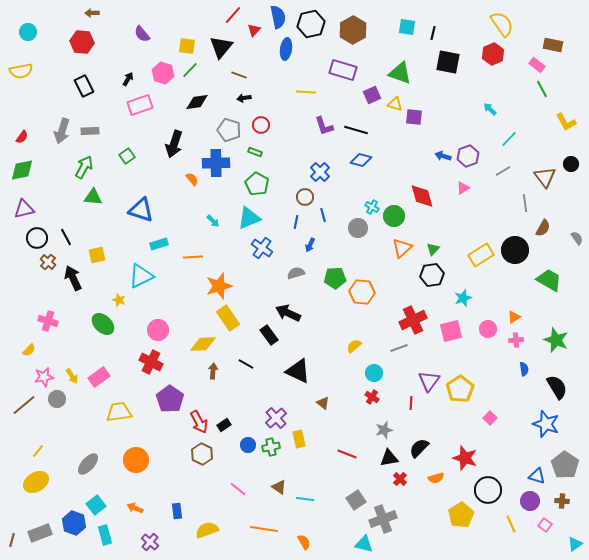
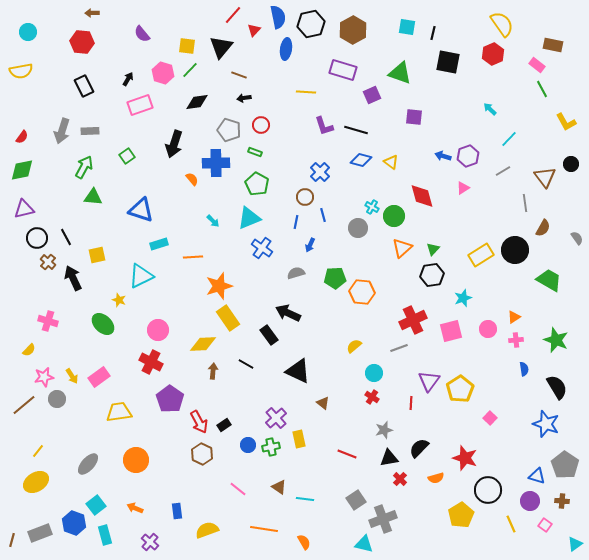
yellow triangle at (395, 104): moved 4 px left, 58 px down; rotated 21 degrees clockwise
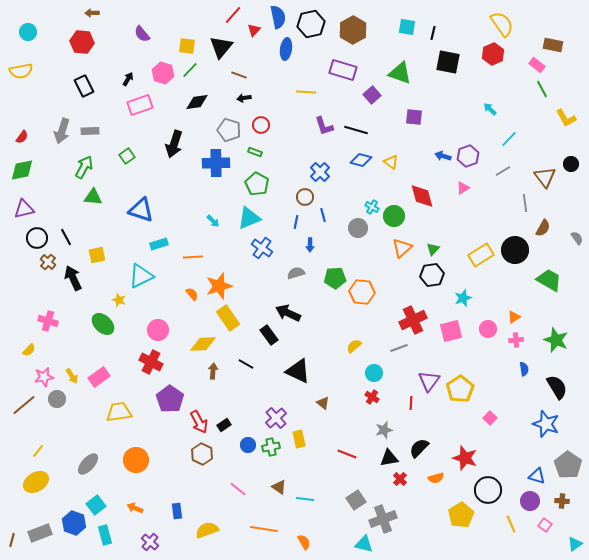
purple square at (372, 95): rotated 18 degrees counterclockwise
yellow L-shape at (566, 122): moved 4 px up
orange semicircle at (192, 179): moved 115 px down
blue arrow at (310, 245): rotated 24 degrees counterclockwise
gray pentagon at (565, 465): moved 3 px right
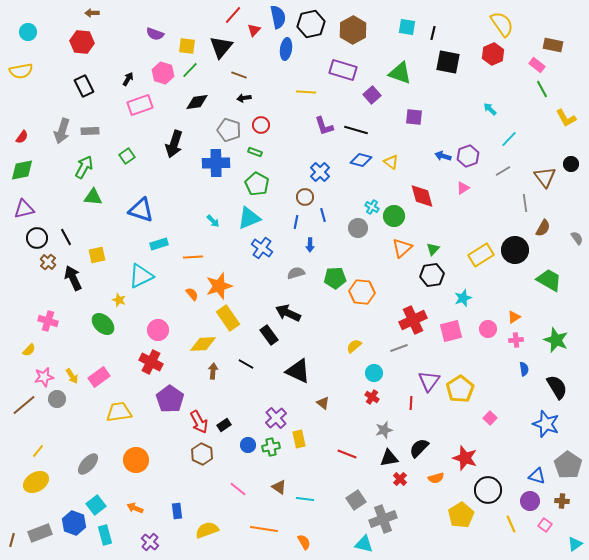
purple semicircle at (142, 34): moved 13 px right; rotated 30 degrees counterclockwise
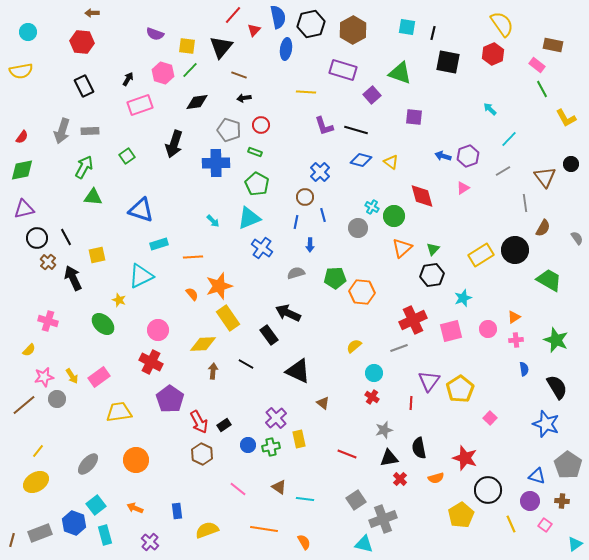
black semicircle at (419, 448): rotated 55 degrees counterclockwise
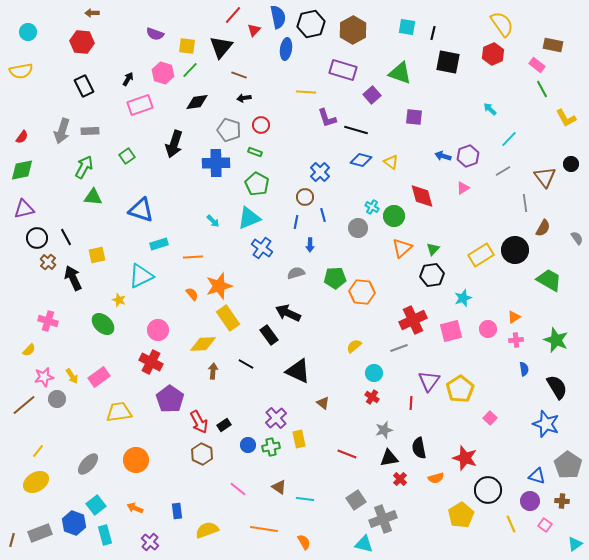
purple L-shape at (324, 126): moved 3 px right, 8 px up
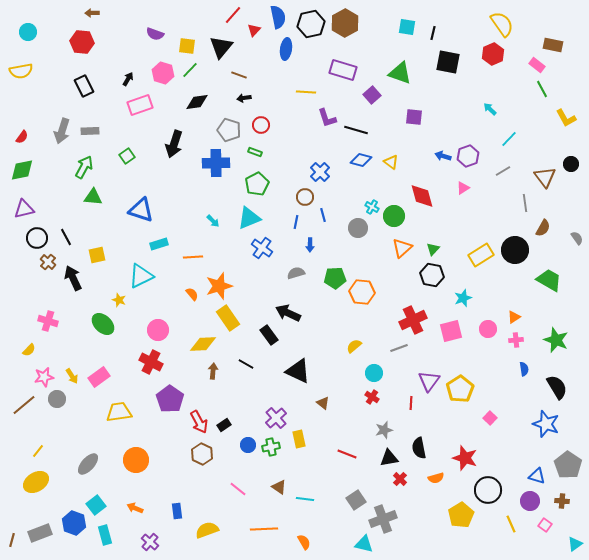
brown hexagon at (353, 30): moved 8 px left, 7 px up
green pentagon at (257, 184): rotated 15 degrees clockwise
black hexagon at (432, 275): rotated 20 degrees clockwise
orange line at (264, 529): rotated 12 degrees counterclockwise
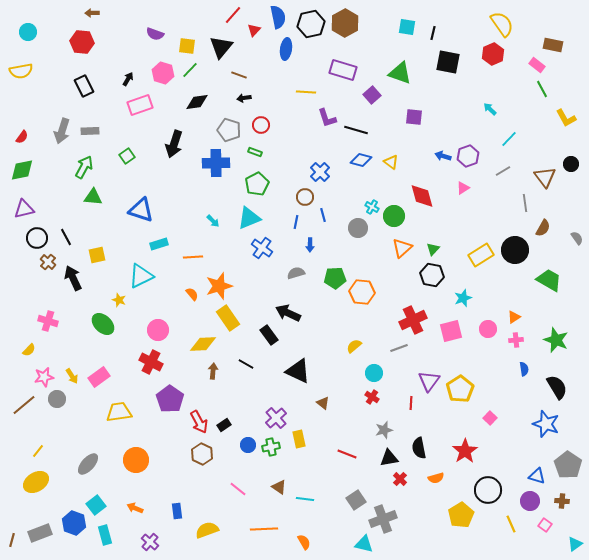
red star at (465, 458): moved 7 px up; rotated 20 degrees clockwise
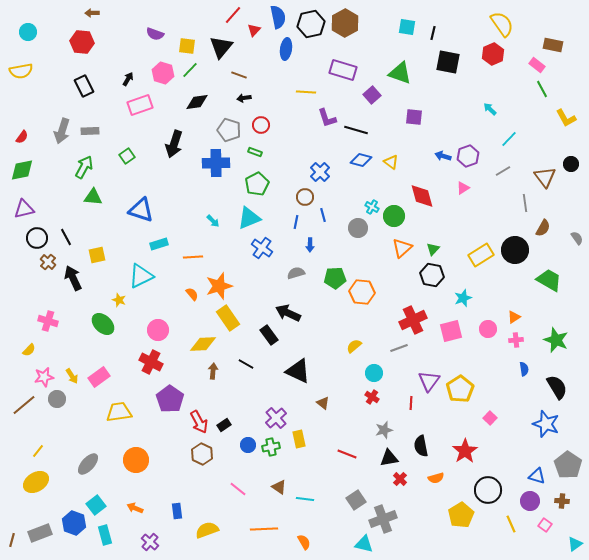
black semicircle at (419, 448): moved 2 px right, 2 px up
